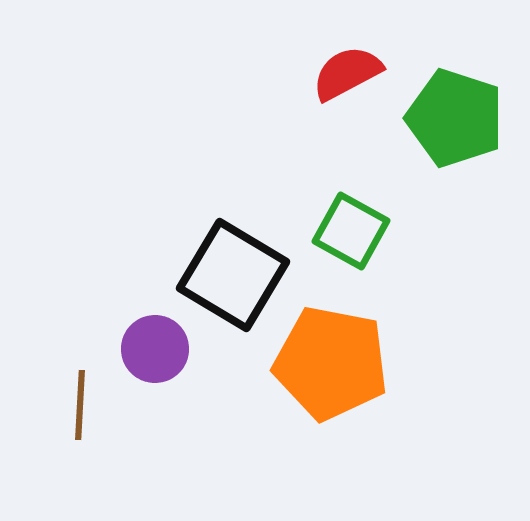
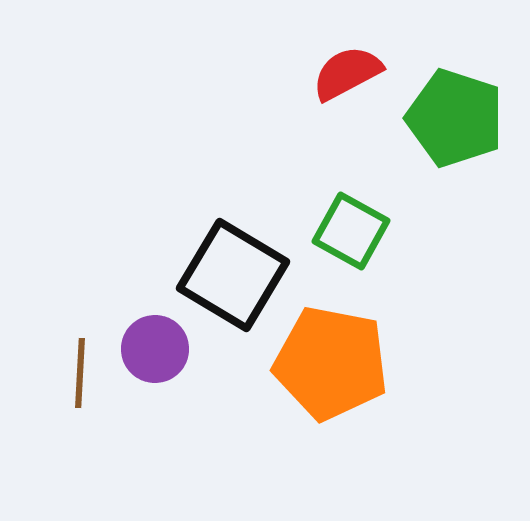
brown line: moved 32 px up
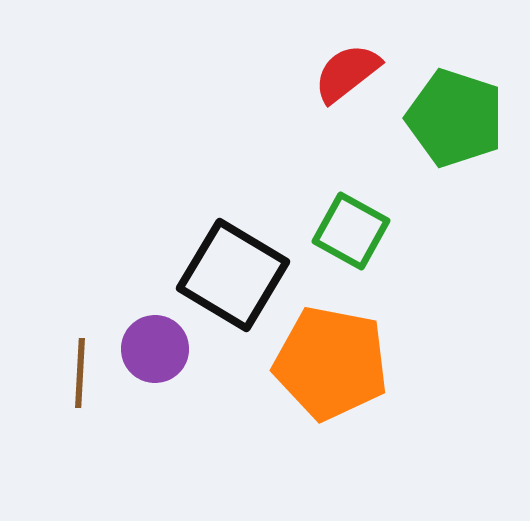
red semicircle: rotated 10 degrees counterclockwise
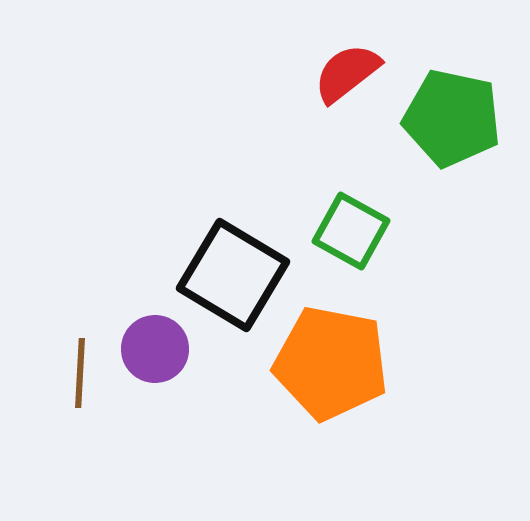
green pentagon: moved 3 px left; rotated 6 degrees counterclockwise
